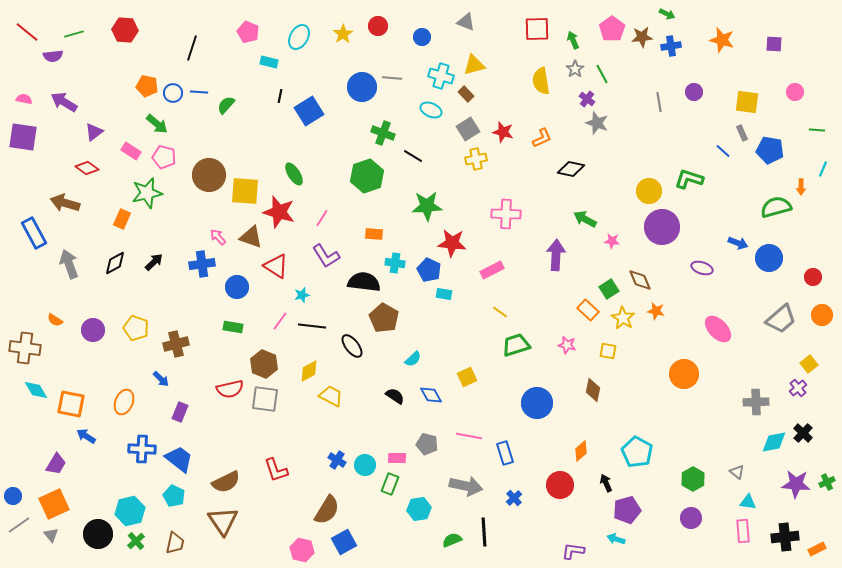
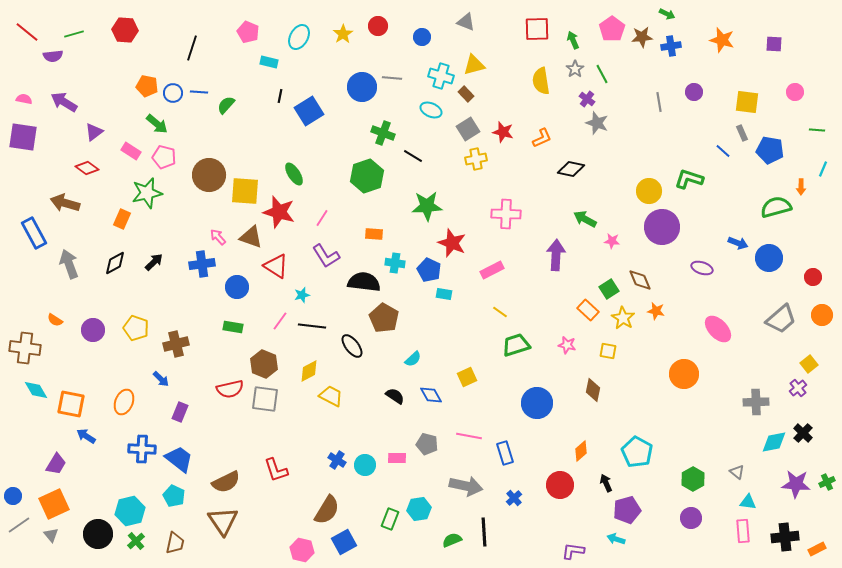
red star at (452, 243): rotated 16 degrees clockwise
green rectangle at (390, 484): moved 35 px down
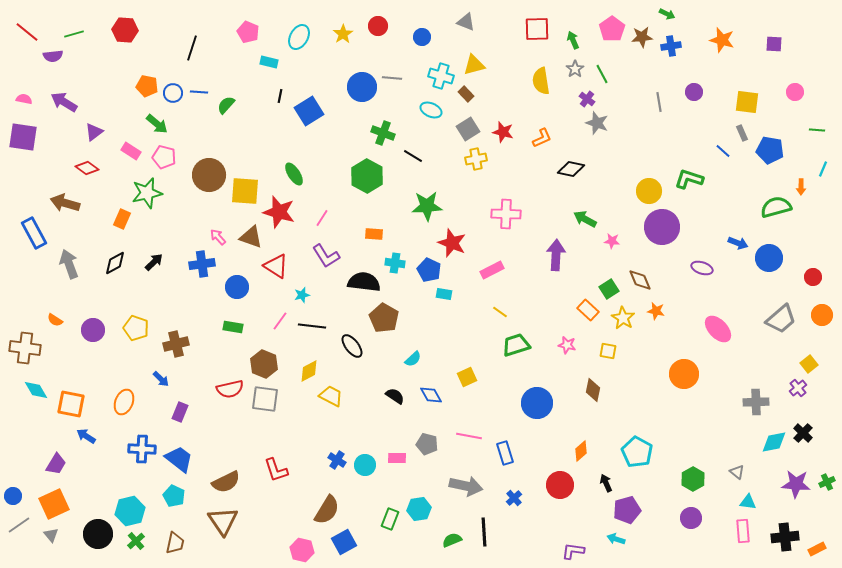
green hexagon at (367, 176): rotated 12 degrees counterclockwise
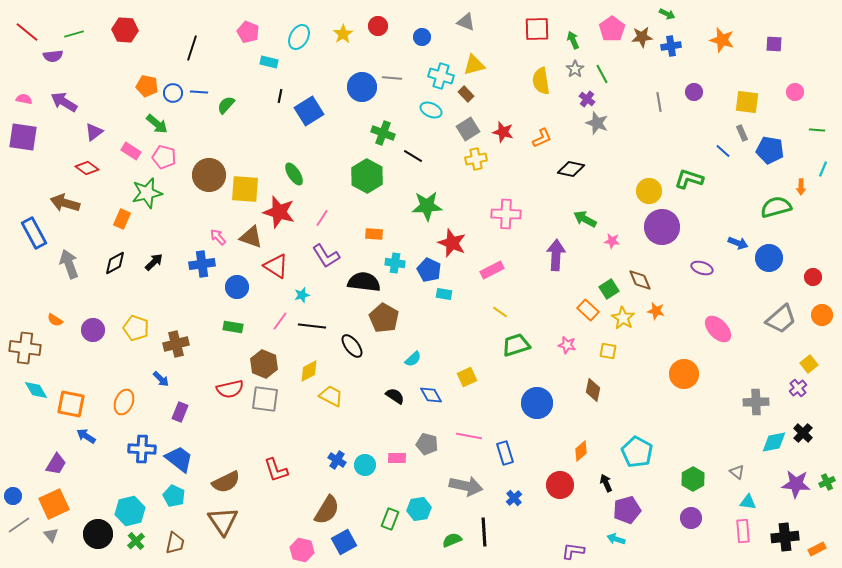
yellow square at (245, 191): moved 2 px up
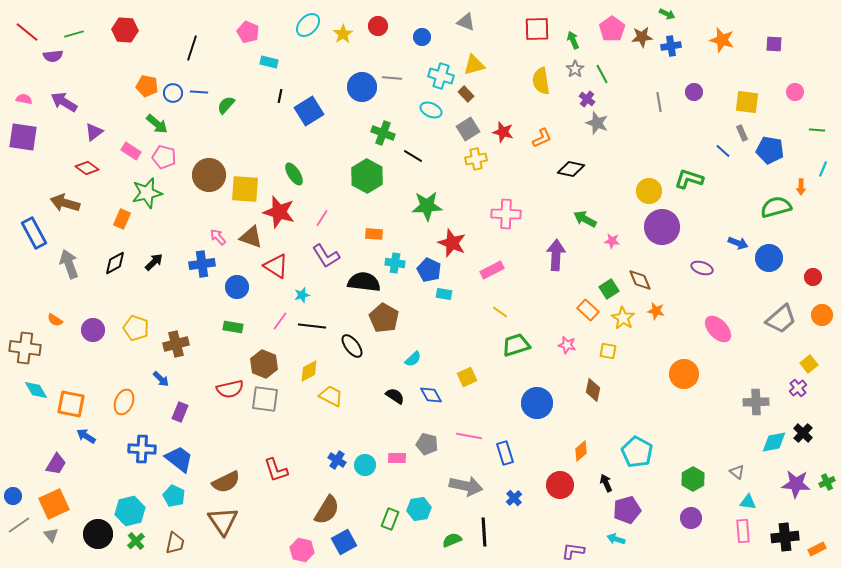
cyan ellipse at (299, 37): moved 9 px right, 12 px up; rotated 15 degrees clockwise
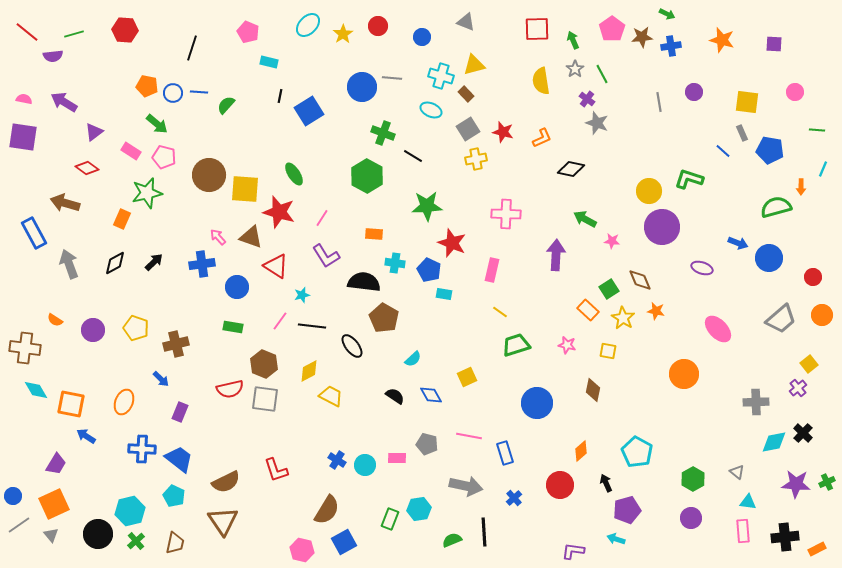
pink rectangle at (492, 270): rotated 50 degrees counterclockwise
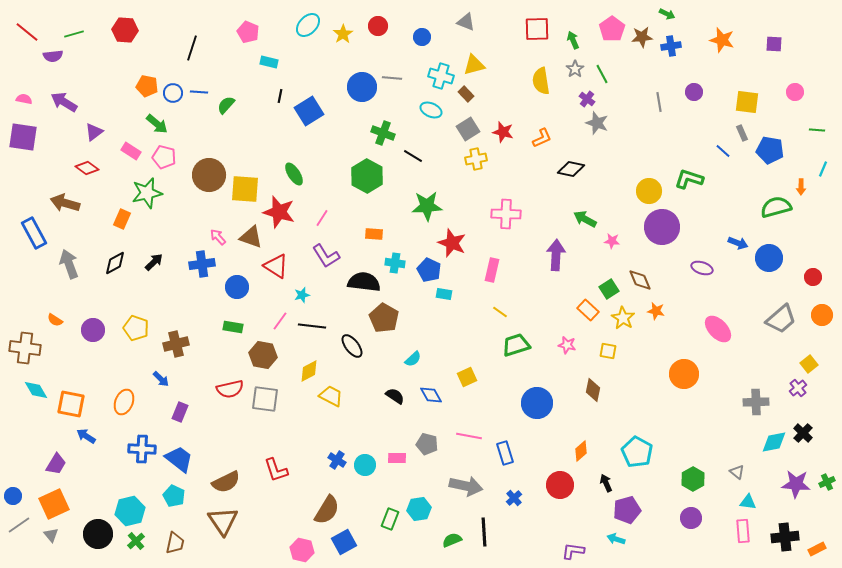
brown hexagon at (264, 364): moved 1 px left, 9 px up; rotated 12 degrees counterclockwise
